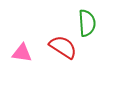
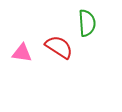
red semicircle: moved 4 px left
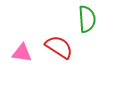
green semicircle: moved 4 px up
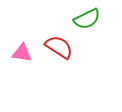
green semicircle: rotated 68 degrees clockwise
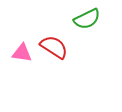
red semicircle: moved 5 px left
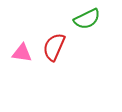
red semicircle: rotated 100 degrees counterclockwise
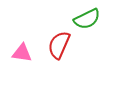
red semicircle: moved 5 px right, 2 px up
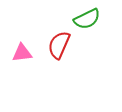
pink triangle: rotated 15 degrees counterclockwise
